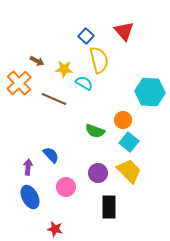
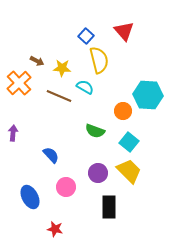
yellow star: moved 2 px left, 1 px up
cyan semicircle: moved 1 px right, 4 px down
cyan hexagon: moved 2 px left, 3 px down
brown line: moved 5 px right, 3 px up
orange circle: moved 9 px up
purple arrow: moved 15 px left, 34 px up
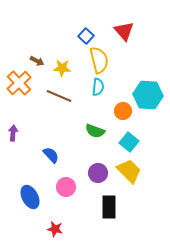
cyan semicircle: moved 13 px right; rotated 66 degrees clockwise
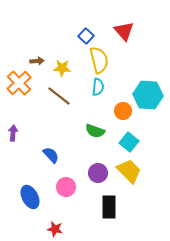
brown arrow: rotated 32 degrees counterclockwise
brown line: rotated 15 degrees clockwise
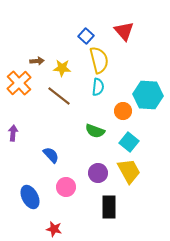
yellow trapezoid: rotated 16 degrees clockwise
red star: moved 1 px left
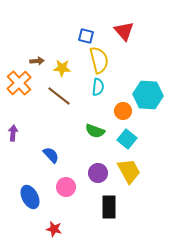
blue square: rotated 28 degrees counterclockwise
cyan square: moved 2 px left, 3 px up
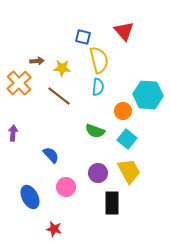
blue square: moved 3 px left, 1 px down
black rectangle: moved 3 px right, 4 px up
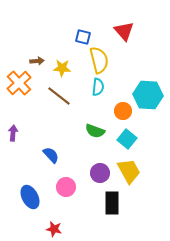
purple circle: moved 2 px right
